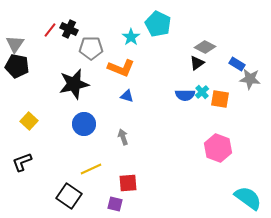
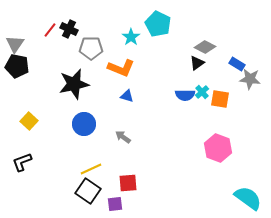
gray arrow: rotated 35 degrees counterclockwise
black square: moved 19 px right, 5 px up
purple square: rotated 21 degrees counterclockwise
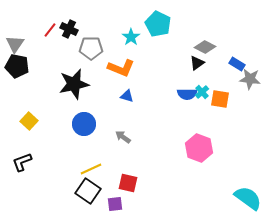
blue semicircle: moved 2 px right, 1 px up
pink hexagon: moved 19 px left
red square: rotated 18 degrees clockwise
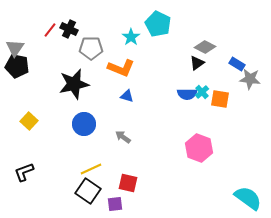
gray triangle: moved 4 px down
black L-shape: moved 2 px right, 10 px down
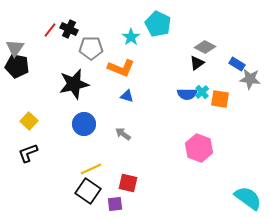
gray arrow: moved 3 px up
black L-shape: moved 4 px right, 19 px up
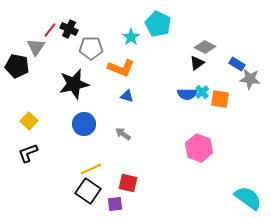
gray triangle: moved 21 px right, 1 px up
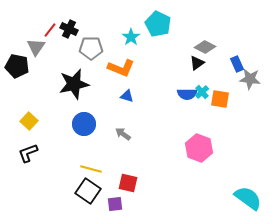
blue rectangle: rotated 35 degrees clockwise
yellow line: rotated 40 degrees clockwise
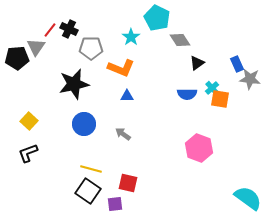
cyan pentagon: moved 1 px left, 6 px up
gray diamond: moved 25 px left, 7 px up; rotated 30 degrees clockwise
black pentagon: moved 8 px up; rotated 15 degrees counterclockwise
cyan cross: moved 10 px right, 4 px up
blue triangle: rotated 16 degrees counterclockwise
